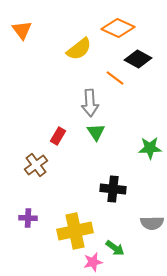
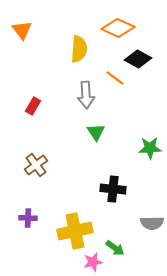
yellow semicircle: rotated 48 degrees counterclockwise
gray arrow: moved 4 px left, 8 px up
red rectangle: moved 25 px left, 30 px up
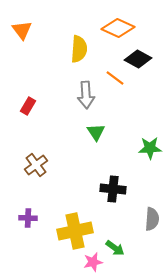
red rectangle: moved 5 px left
gray semicircle: moved 4 px up; rotated 85 degrees counterclockwise
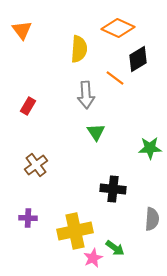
black diamond: rotated 60 degrees counterclockwise
pink star: moved 4 px up; rotated 12 degrees counterclockwise
